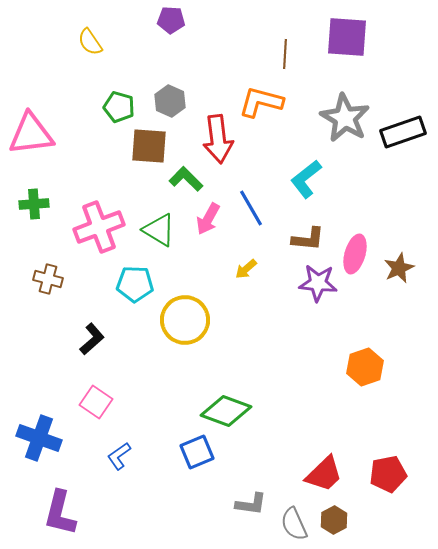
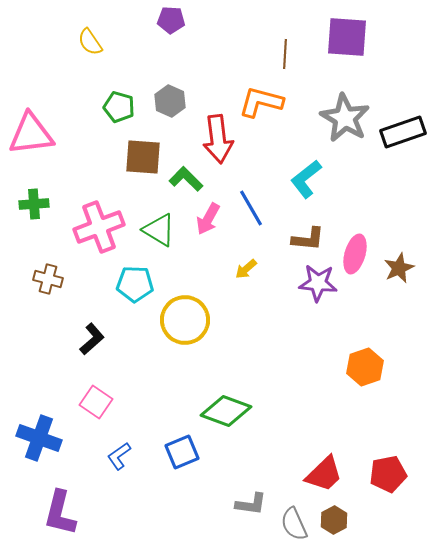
brown square: moved 6 px left, 11 px down
blue square: moved 15 px left
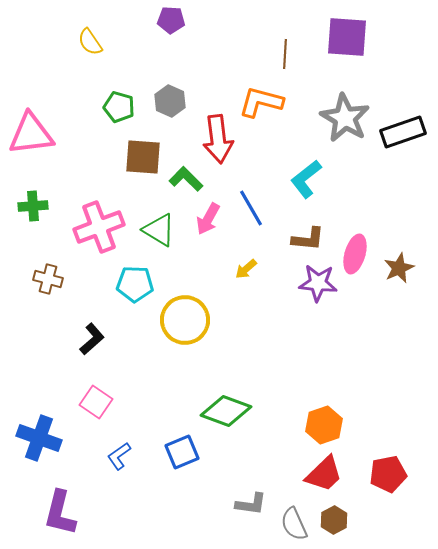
green cross: moved 1 px left, 2 px down
orange hexagon: moved 41 px left, 58 px down
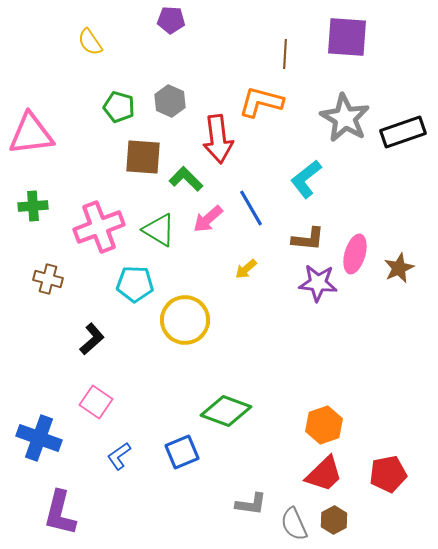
pink arrow: rotated 20 degrees clockwise
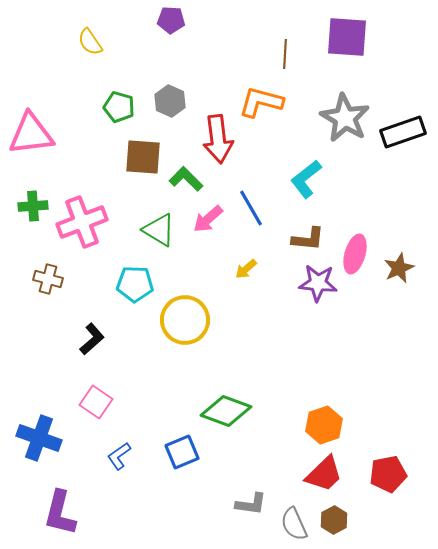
pink cross: moved 17 px left, 5 px up
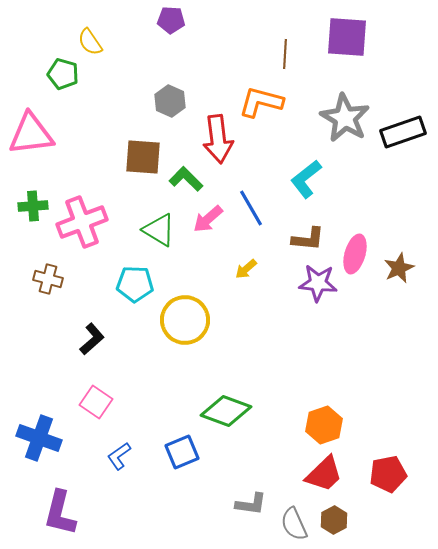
green pentagon: moved 56 px left, 33 px up
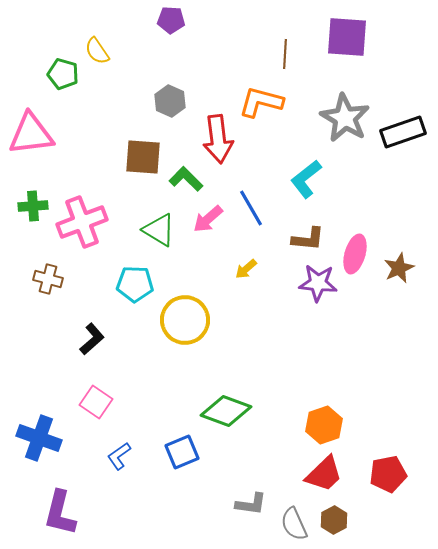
yellow semicircle: moved 7 px right, 9 px down
